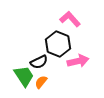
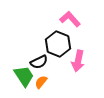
pink arrow: rotated 115 degrees clockwise
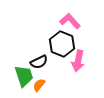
pink L-shape: moved 2 px down
black hexagon: moved 4 px right
green trapezoid: rotated 15 degrees clockwise
orange semicircle: moved 2 px left, 3 px down
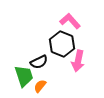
orange semicircle: moved 1 px right, 1 px down
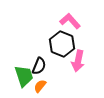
black semicircle: moved 4 px down; rotated 42 degrees counterclockwise
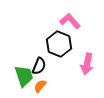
black hexagon: moved 3 px left
pink arrow: moved 9 px right, 3 px down
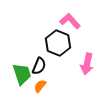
black hexagon: moved 1 px left, 1 px up
green trapezoid: moved 2 px left, 2 px up
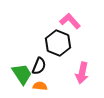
pink arrow: moved 5 px left, 9 px down
green trapezoid: rotated 15 degrees counterclockwise
orange semicircle: rotated 56 degrees clockwise
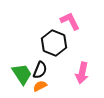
pink L-shape: rotated 15 degrees clockwise
black hexagon: moved 4 px left
black semicircle: moved 1 px right, 4 px down
orange semicircle: rotated 32 degrees counterclockwise
